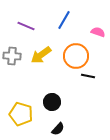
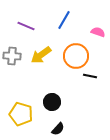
black line: moved 2 px right
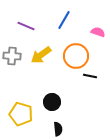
black semicircle: rotated 48 degrees counterclockwise
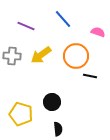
blue line: moved 1 px left, 1 px up; rotated 72 degrees counterclockwise
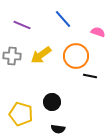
purple line: moved 4 px left, 1 px up
black semicircle: rotated 104 degrees clockwise
